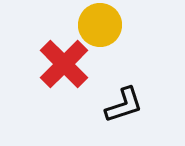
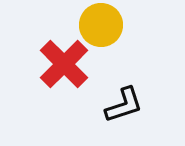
yellow circle: moved 1 px right
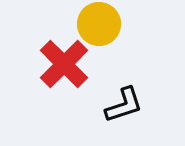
yellow circle: moved 2 px left, 1 px up
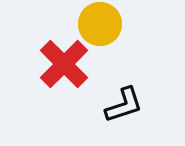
yellow circle: moved 1 px right
